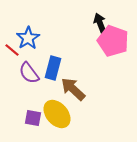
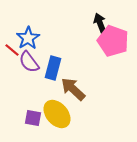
purple semicircle: moved 11 px up
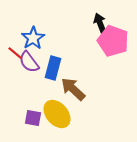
blue star: moved 5 px right
red line: moved 3 px right, 3 px down
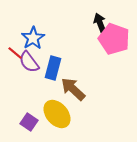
pink pentagon: moved 1 px right, 2 px up
purple square: moved 4 px left, 4 px down; rotated 24 degrees clockwise
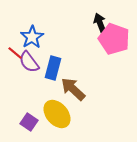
blue star: moved 1 px left, 1 px up
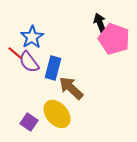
brown arrow: moved 2 px left, 1 px up
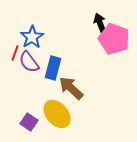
red line: rotated 70 degrees clockwise
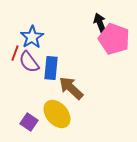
blue rectangle: moved 2 px left; rotated 10 degrees counterclockwise
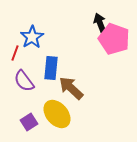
purple semicircle: moved 5 px left, 19 px down
purple square: rotated 24 degrees clockwise
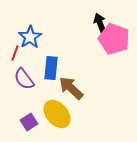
blue star: moved 2 px left
purple semicircle: moved 2 px up
